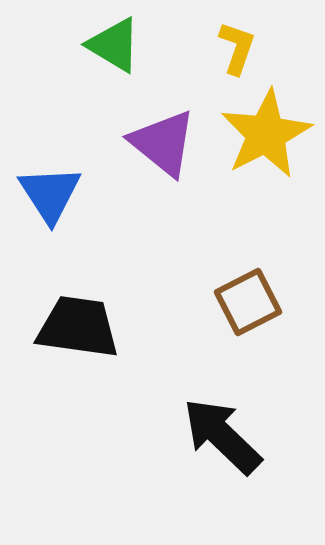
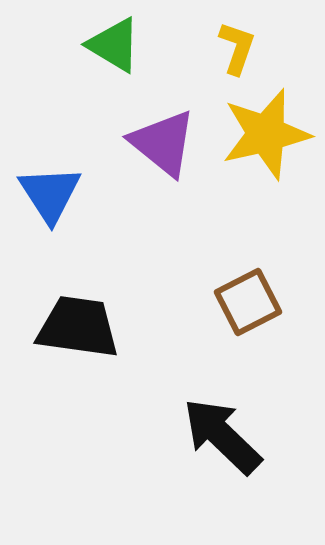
yellow star: rotated 14 degrees clockwise
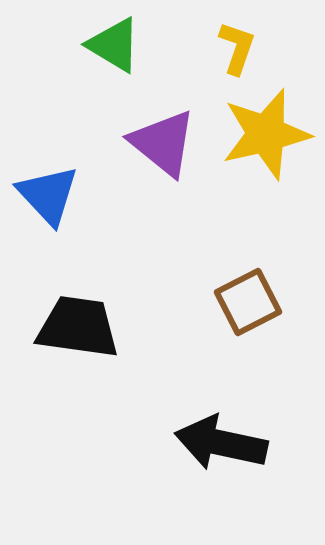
blue triangle: moved 2 px left, 1 px down; rotated 10 degrees counterclockwise
black arrow: moved 1 px left, 7 px down; rotated 32 degrees counterclockwise
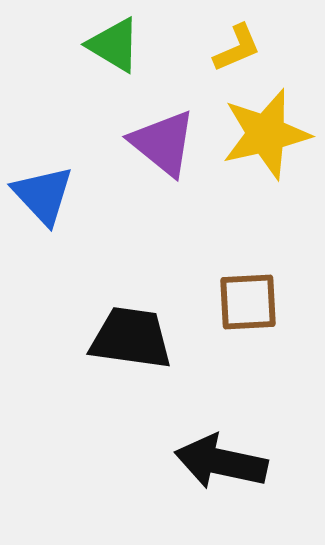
yellow L-shape: rotated 48 degrees clockwise
blue triangle: moved 5 px left
brown square: rotated 24 degrees clockwise
black trapezoid: moved 53 px right, 11 px down
black arrow: moved 19 px down
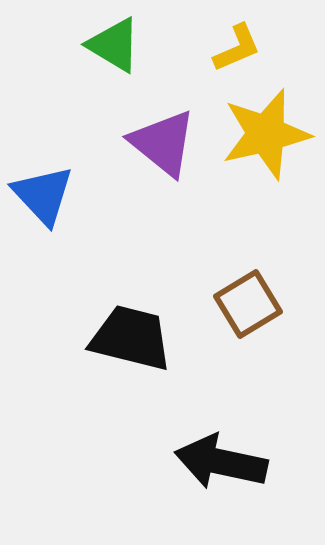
brown square: moved 2 px down; rotated 28 degrees counterclockwise
black trapezoid: rotated 6 degrees clockwise
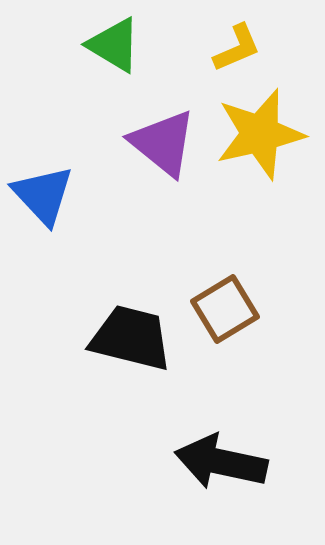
yellow star: moved 6 px left
brown square: moved 23 px left, 5 px down
